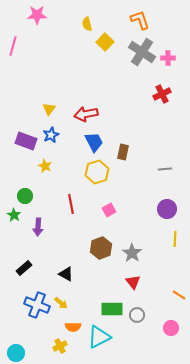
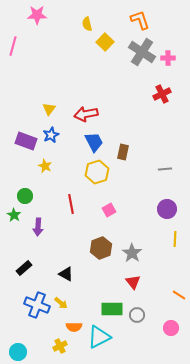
orange semicircle: moved 1 px right
cyan circle: moved 2 px right, 1 px up
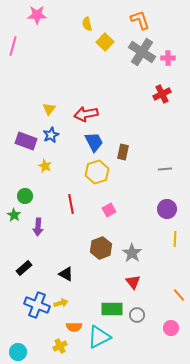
orange line: rotated 16 degrees clockwise
yellow arrow: rotated 56 degrees counterclockwise
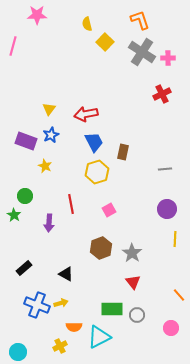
purple arrow: moved 11 px right, 4 px up
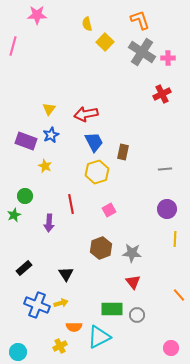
green star: rotated 16 degrees clockwise
gray star: rotated 30 degrees counterclockwise
black triangle: rotated 28 degrees clockwise
pink circle: moved 20 px down
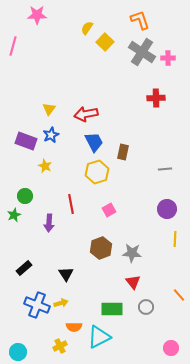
yellow semicircle: moved 4 px down; rotated 48 degrees clockwise
red cross: moved 6 px left, 4 px down; rotated 24 degrees clockwise
gray circle: moved 9 px right, 8 px up
